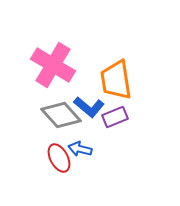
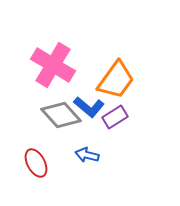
orange trapezoid: rotated 135 degrees counterclockwise
purple rectangle: rotated 10 degrees counterclockwise
blue arrow: moved 7 px right, 6 px down
red ellipse: moved 23 px left, 5 px down
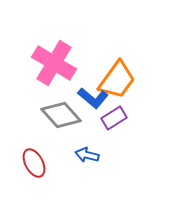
pink cross: moved 1 px right, 2 px up
orange trapezoid: moved 1 px right
blue L-shape: moved 4 px right, 9 px up
purple rectangle: moved 1 px left, 1 px down
red ellipse: moved 2 px left
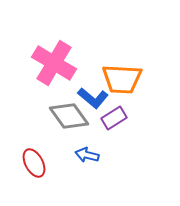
orange trapezoid: moved 5 px right, 1 px up; rotated 57 degrees clockwise
gray diamond: moved 8 px right, 1 px down; rotated 6 degrees clockwise
